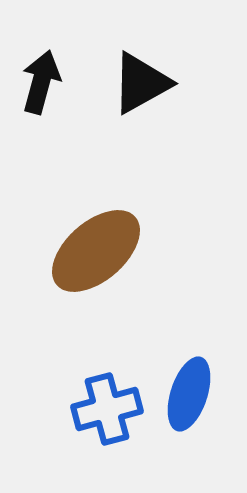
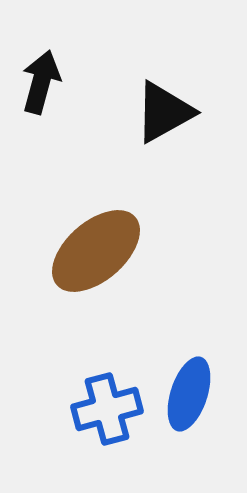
black triangle: moved 23 px right, 29 px down
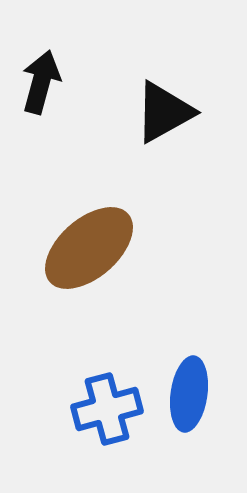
brown ellipse: moved 7 px left, 3 px up
blue ellipse: rotated 10 degrees counterclockwise
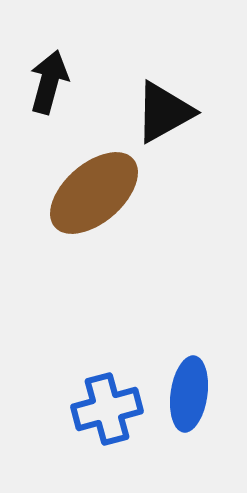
black arrow: moved 8 px right
brown ellipse: moved 5 px right, 55 px up
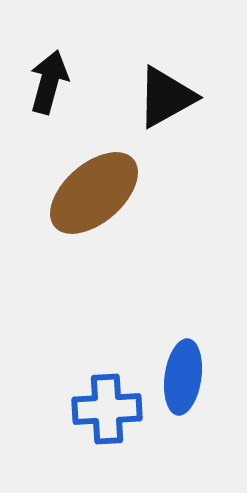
black triangle: moved 2 px right, 15 px up
blue ellipse: moved 6 px left, 17 px up
blue cross: rotated 12 degrees clockwise
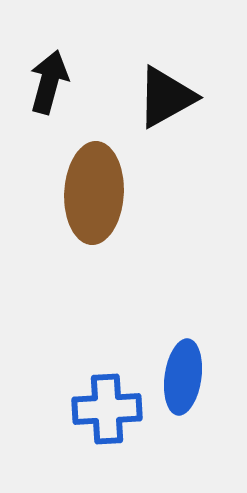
brown ellipse: rotated 46 degrees counterclockwise
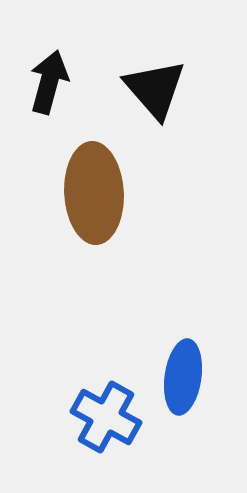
black triangle: moved 11 px left, 8 px up; rotated 42 degrees counterclockwise
brown ellipse: rotated 6 degrees counterclockwise
blue cross: moved 1 px left, 8 px down; rotated 32 degrees clockwise
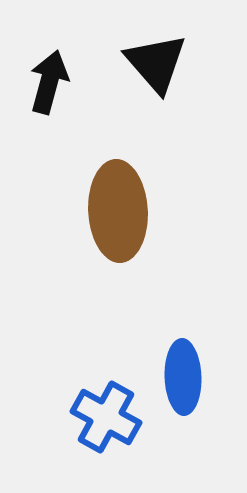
black triangle: moved 1 px right, 26 px up
brown ellipse: moved 24 px right, 18 px down
blue ellipse: rotated 10 degrees counterclockwise
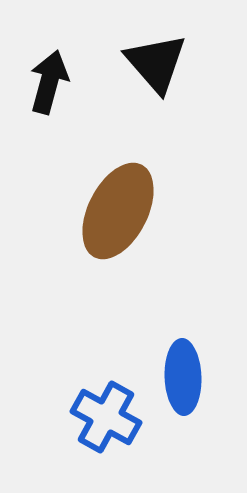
brown ellipse: rotated 30 degrees clockwise
